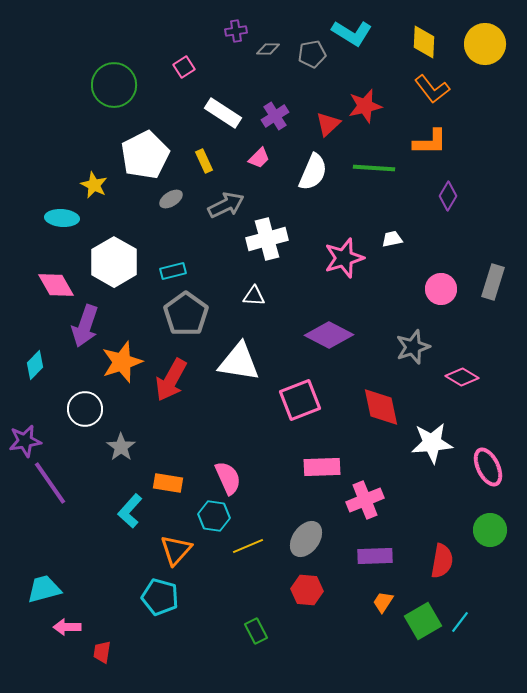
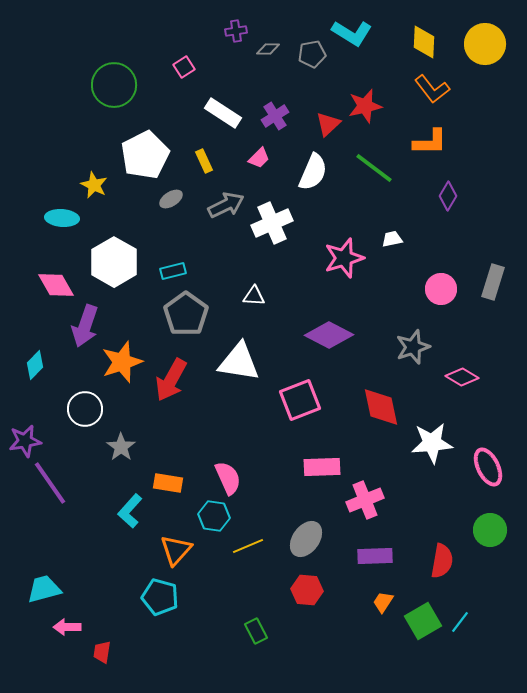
green line at (374, 168): rotated 33 degrees clockwise
white cross at (267, 239): moved 5 px right, 16 px up; rotated 9 degrees counterclockwise
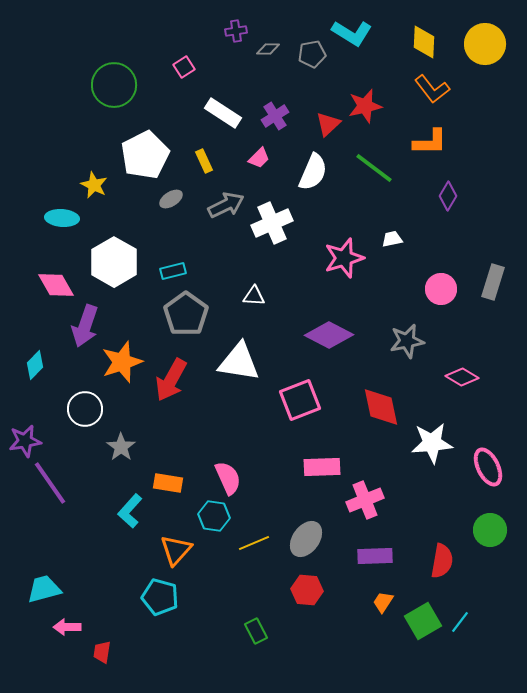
gray star at (413, 347): moved 6 px left, 6 px up; rotated 8 degrees clockwise
yellow line at (248, 546): moved 6 px right, 3 px up
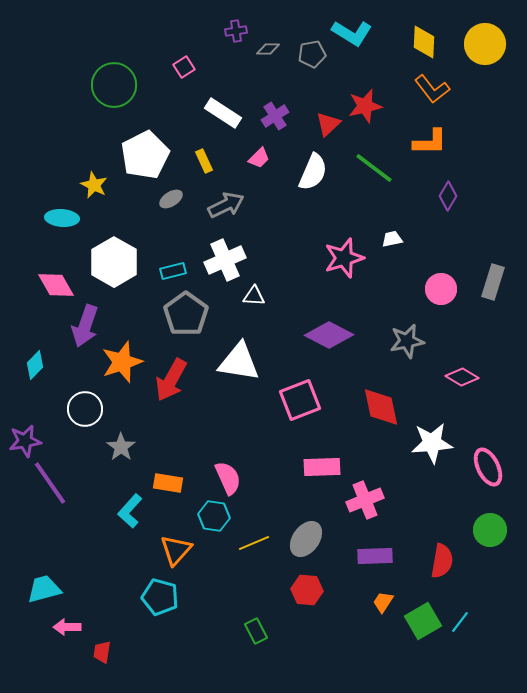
white cross at (272, 223): moved 47 px left, 37 px down
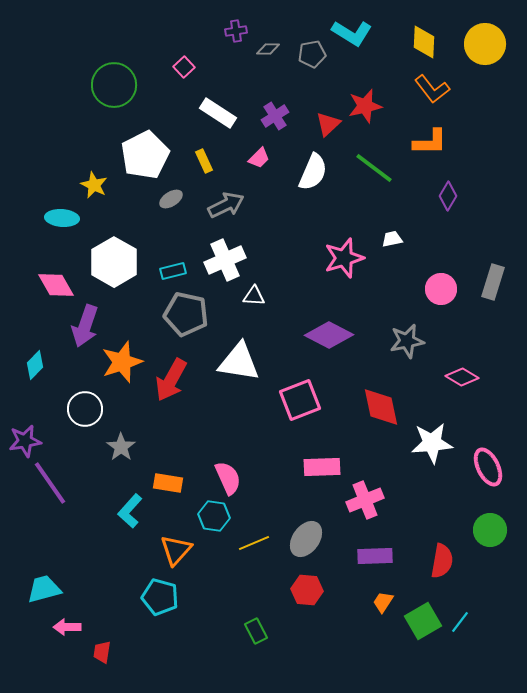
pink square at (184, 67): rotated 10 degrees counterclockwise
white rectangle at (223, 113): moved 5 px left
gray pentagon at (186, 314): rotated 24 degrees counterclockwise
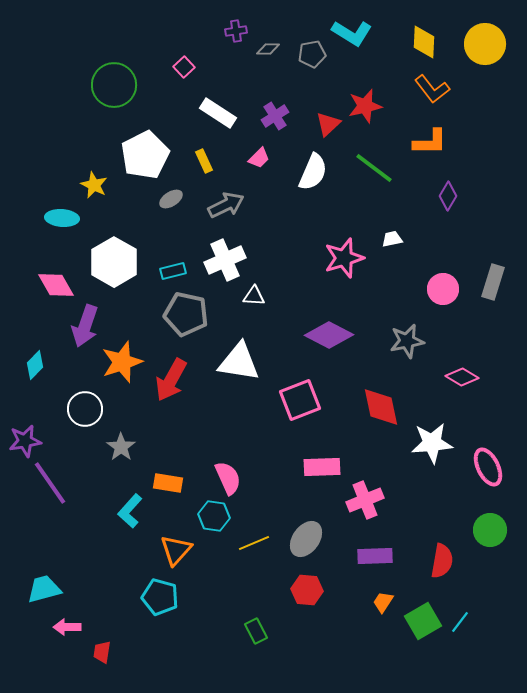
pink circle at (441, 289): moved 2 px right
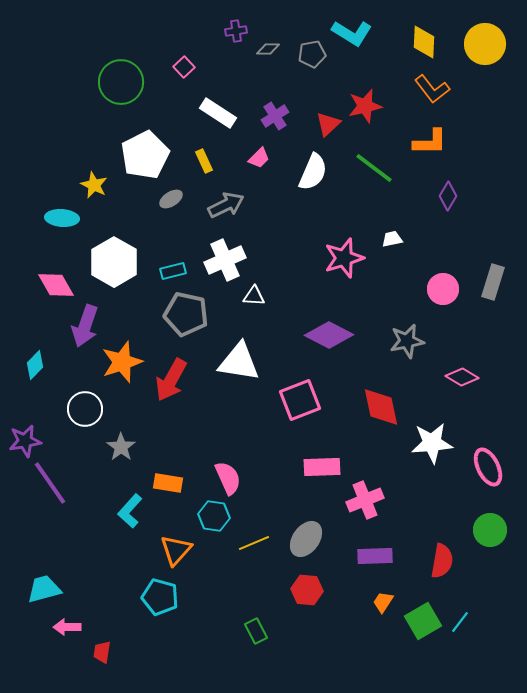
green circle at (114, 85): moved 7 px right, 3 px up
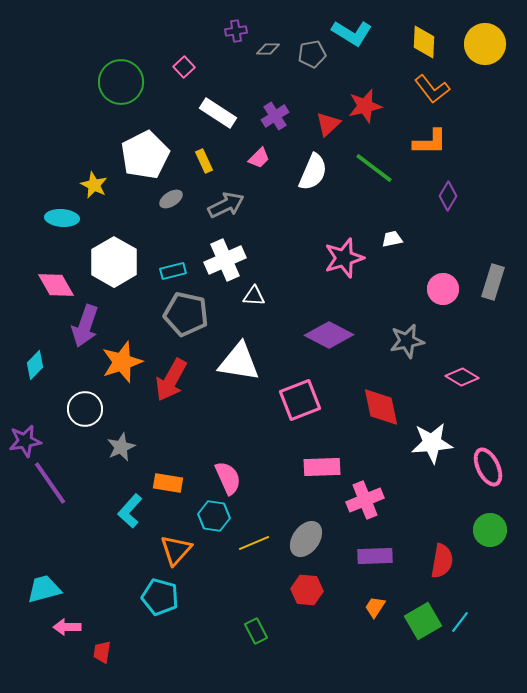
gray star at (121, 447): rotated 12 degrees clockwise
orange trapezoid at (383, 602): moved 8 px left, 5 px down
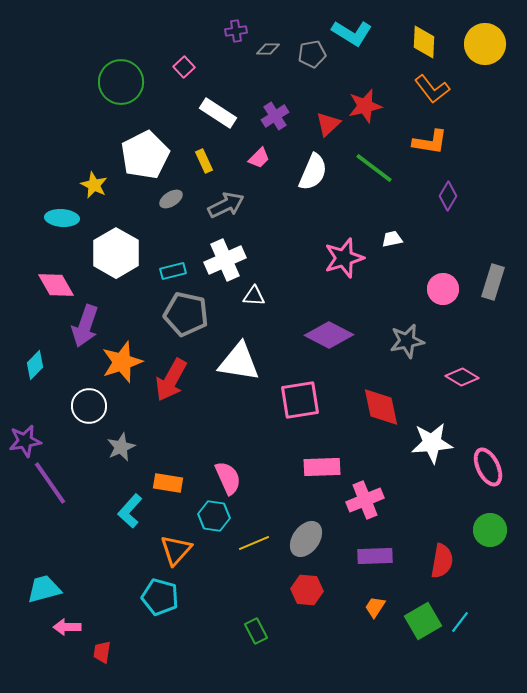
orange L-shape at (430, 142): rotated 9 degrees clockwise
white hexagon at (114, 262): moved 2 px right, 9 px up
pink square at (300, 400): rotated 12 degrees clockwise
white circle at (85, 409): moved 4 px right, 3 px up
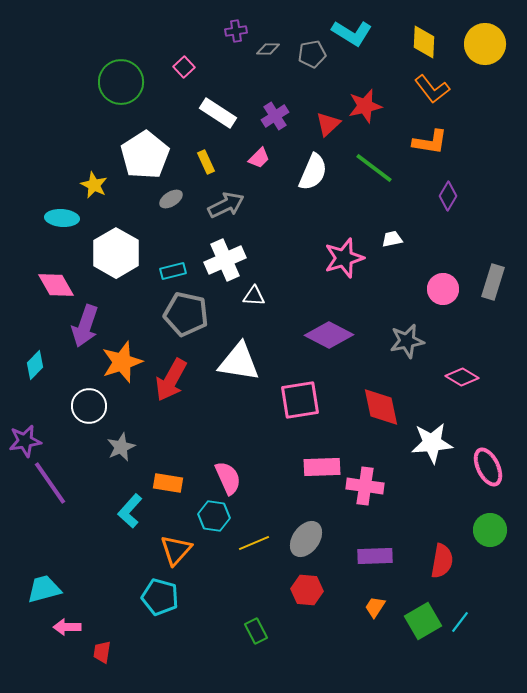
white pentagon at (145, 155): rotated 6 degrees counterclockwise
yellow rectangle at (204, 161): moved 2 px right, 1 px down
pink cross at (365, 500): moved 14 px up; rotated 30 degrees clockwise
